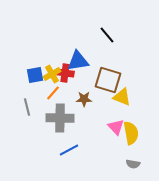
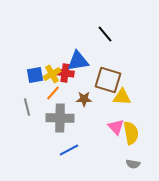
black line: moved 2 px left, 1 px up
yellow triangle: rotated 18 degrees counterclockwise
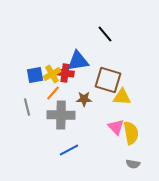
gray cross: moved 1 px right, 3 px up
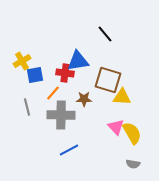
yellow cross: moved 30 px left, 13 px up
yellow semicircle: moved 1 px right; rotated 20 degrees counterclockwise
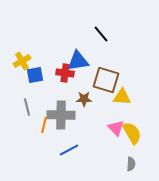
black line: moved 4 px left
brown square: moved 2 px left
orange line: moved 9 px left, 32 px down; rotated 28 degrees counterclockwise
pink triangle: moved 1 px down
gray semicircle: moved 2 px left; rotated 96 degrees counterclockwise
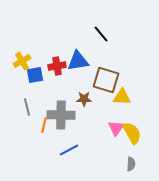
red cross: moved 8 px left, 7 px up; rotated 18 degrees counterclockwise
pink triangle: rotated 18 degrees clockwise
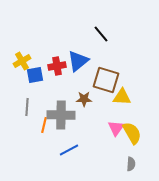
blue triangle: rotated 30 degrees counterclockwise
gray line: rotated 18 degrees clockwise
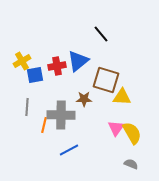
gray semicircle: rotated 72 degrees counterclockwise
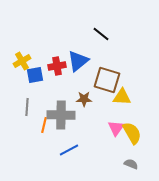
black line: rotated 12 degrees counterclockwise
brown square: moved 1 px right
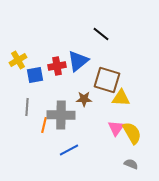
yellow cross: moved 4 px left, 1 px up
yellow triangle: moved 1 px left, 1 px down
